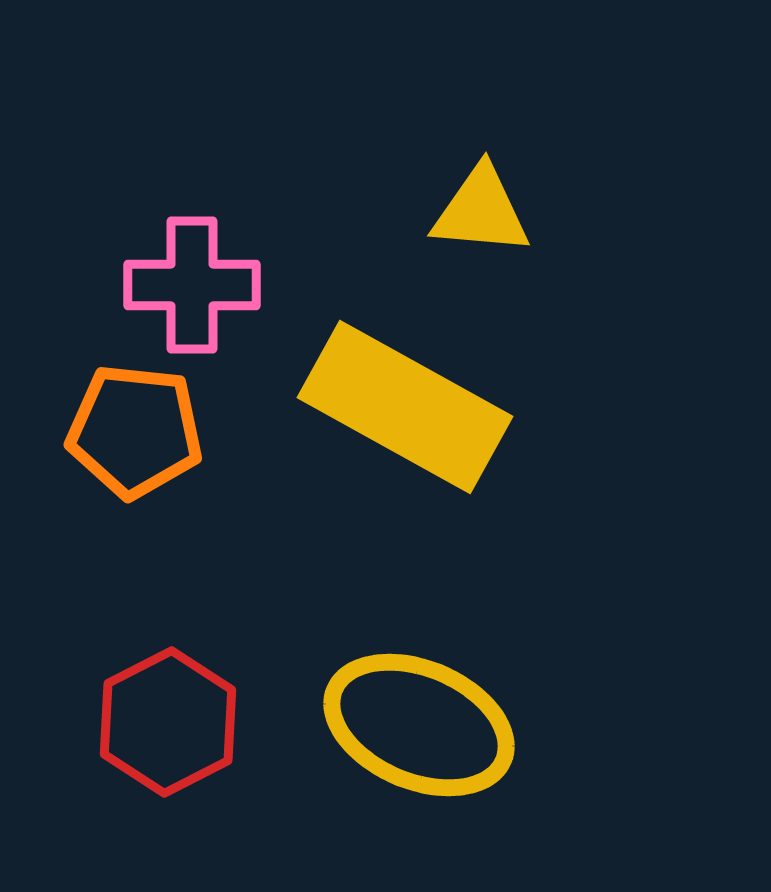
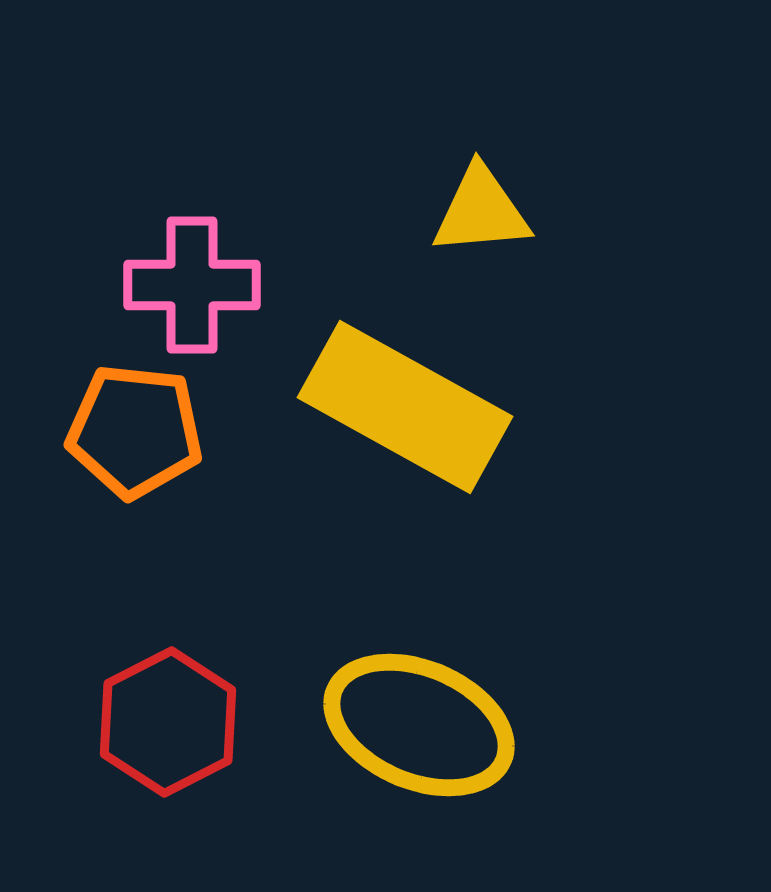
yellow triangle: rotated 10 degrees counterclockwise
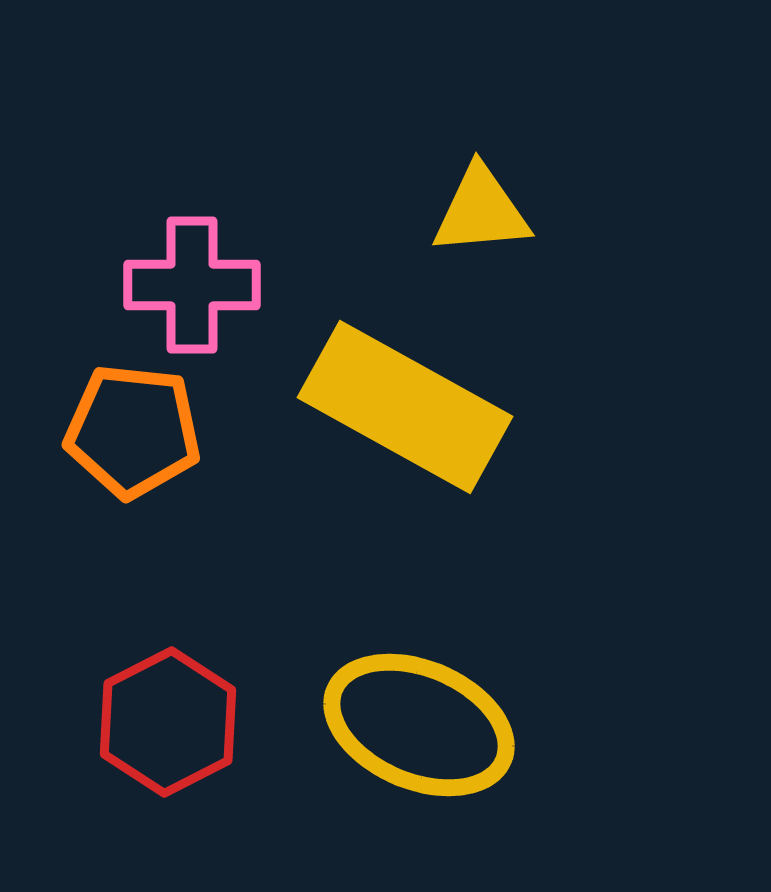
orange pentagon: moved 2 px left
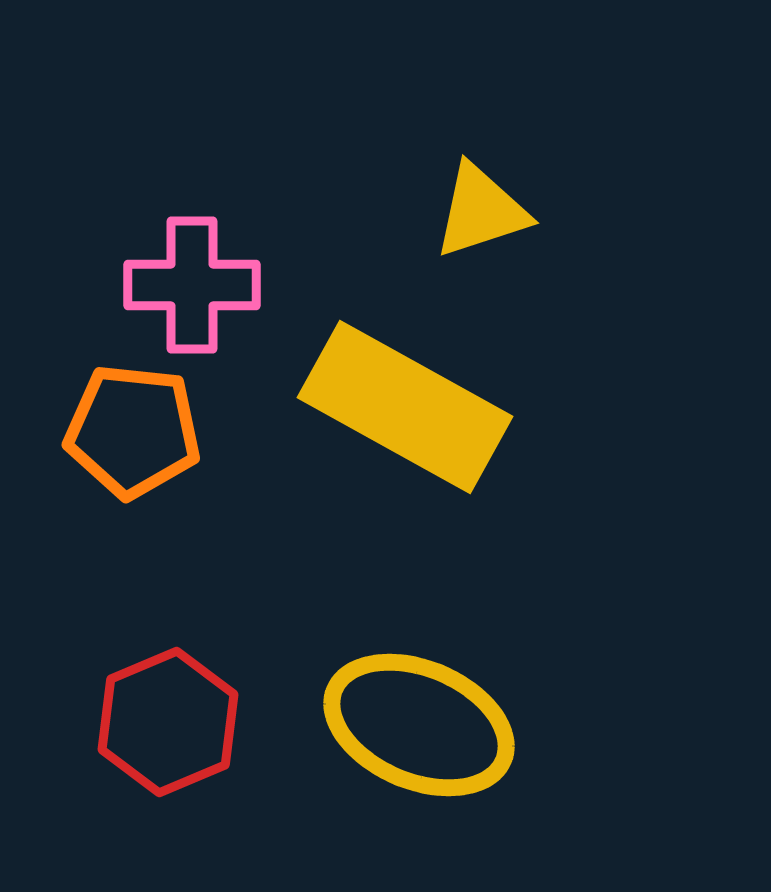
yellow triangle: rotated 13 degrees counterclockwise
red hexagon: rotated 4 degrees clockwise
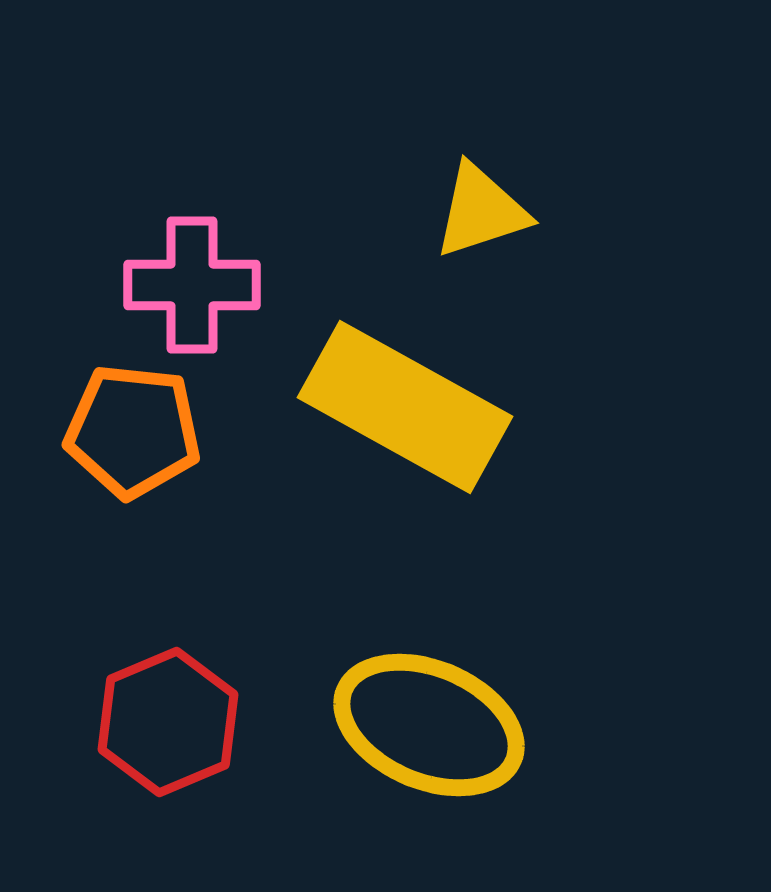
yellow ellipse: moved 10 px right
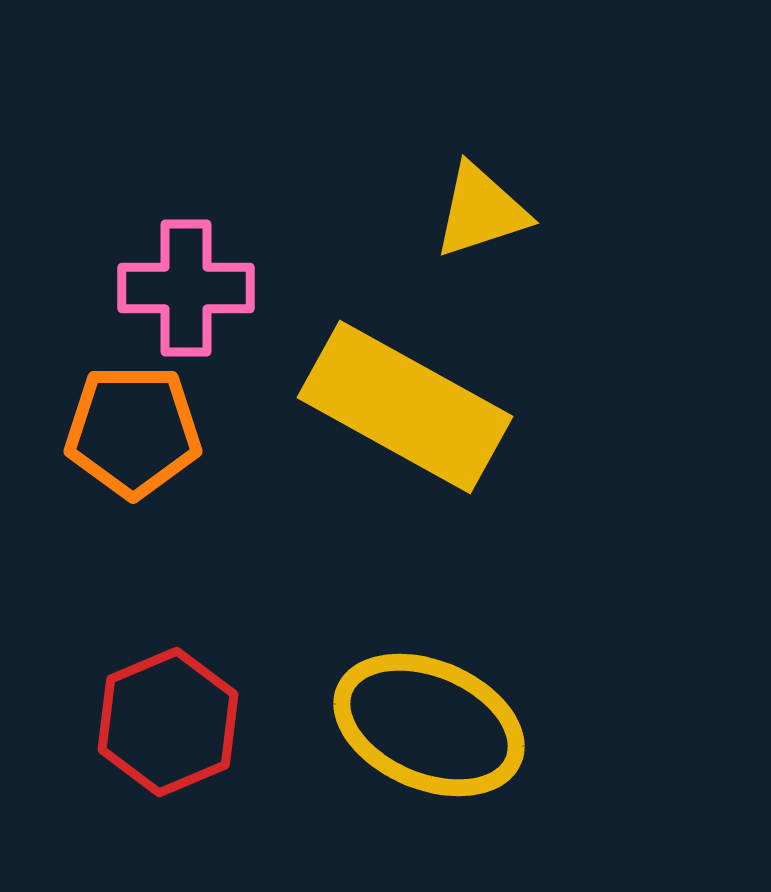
pink cross: moved 6 px left, 3 px down
orange pentagon: rotated 6 degrees counterclockwise
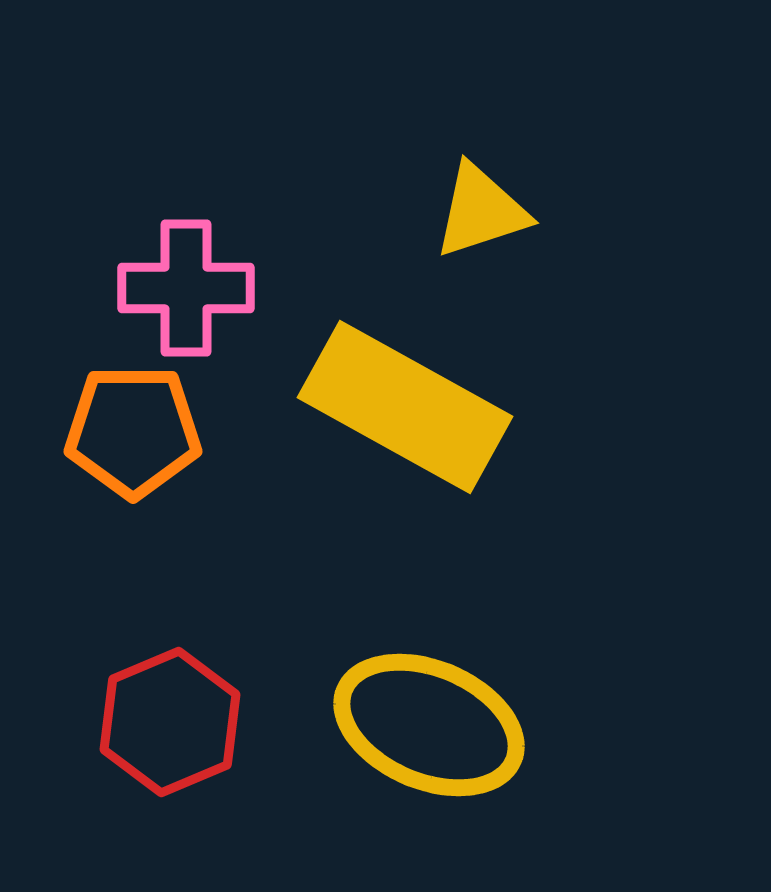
red hexagon: moved 2 px right
